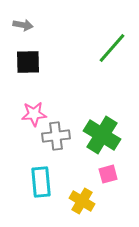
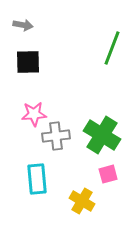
green line: rotated 20 degrees counterclockwise
cyan rectangle: moved 4 px left, 3 px up
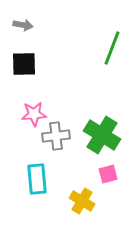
black square: moved 4 px left, 2 px down
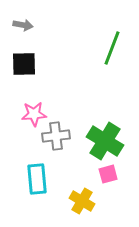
green cross: moved 3 px right, 6 px down
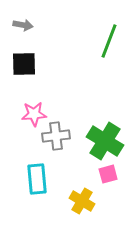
green line: moved 3 px left, 7 px up
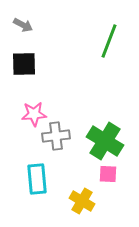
gray arrow: rotated 18 degrees clockwise
pink square: rotated 18 degrees clockwise
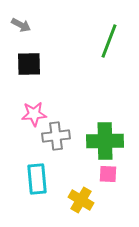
gray arrow: moved 2 px left
black square: moved 5 px right
green cross: rotated 33 degrees counterclockwise
yellow cross: moved 1 px left, 1 px up
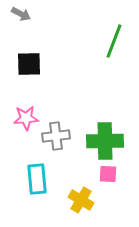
gray arrow: moved 11 px up
green line: moved 5 px right
pink star: moved 8 px left, 4 px down
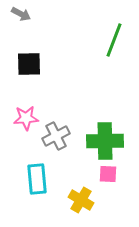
green line: moved 1 px up
gray cross: rotated 20 degrees counterclockwise
